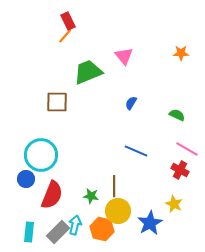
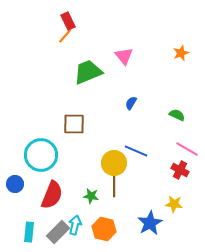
orange star: rotated 21 degrees counterclockwise
brown square: moved 17 px right, 22 px down
blue circle: moved 11 px left, 5 px down
yellow star: rotated 18 degrees counterclockwise
yellow circle: moved 4 px left, 48 px up
orange hexagon: moved 2 px right
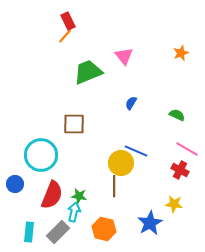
yellow circle: moved 7 px right
green star: moved 12 px left
cyan arrow: moved 1 px left, 13 px up
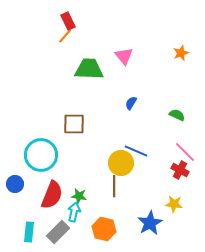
green trapezoid: moved 1 px right, 3 px up; rotated 24 degrees clockwise
pink line: moved 2 px left, 3 px down; rotated 15 degrees clockwise
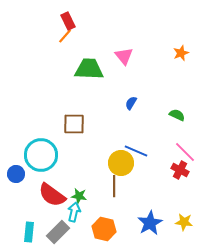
blue circle: moved 1 px right, 10 px up
red semicircle: rotated 104 degrees clockwise
yellow star: moved 10 px right, 18 px down
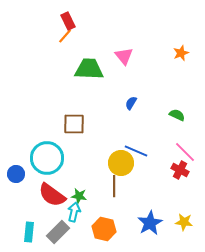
cyan circle: moved 6 px right, 3 px down
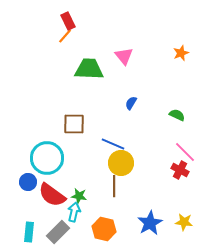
blue line: moved 23 px left, 7 px up
blue circle: moved 12 px right, 8 px down
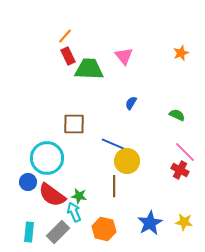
red rectangle: moved 35 px down
yellow circle: moved 6 px right, 2 px up
cyan arrow: rotated 36 degrees counterclockwise
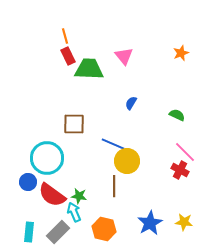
orange line: rotated 56 degrees counterclockwise
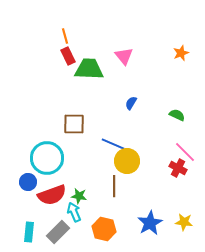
red cross: moved 2 px left, 2 px up
red semicircle: rotated 56 degrees counterclockwise
